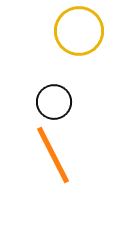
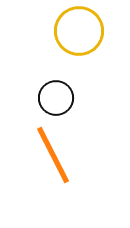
black circle: moved 2 px right, 4 px up
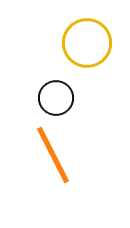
yellow circle: moved 8 px right, 12 px down
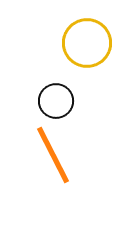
black circle: moved 3 px down
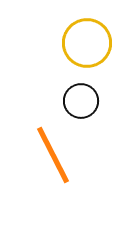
black circle: moved 25 px right
